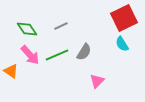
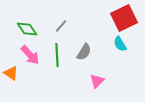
gray line: rotated 24 degrees counterclockwise
cyan semicircle: moved 2 px left
green line: rotated 70 degrees counterclockwise
orange triangle: moved 2 px down
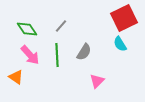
orange triangle: moved 5 px right, 4 px down
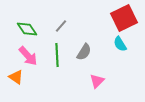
pink arrow: moved 2 px left, 1 px down
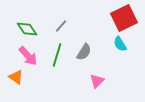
green line: rotated 20 degrees clockwise
